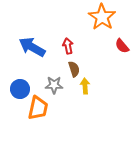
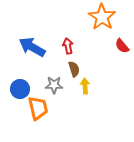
orange trapezoid: rotated 25 degrees counterclockwise
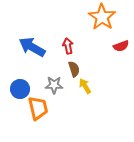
red semicircle: moved 1 px left; rotated 70 degrees counterclockwise
yellow arrow: rotated 28 degrees counterclockwise
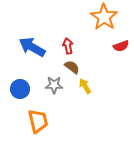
orange star: moved 2 px right
brown semicircle: moved 2 px left, 2 px up; rotated 35 degrees counterclockwise
orange trapezoid: moved 13 px down
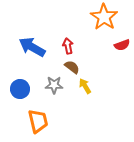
red semicircle: moved 1 px right, 1 px up
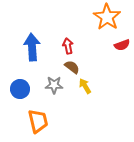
orange star: moved 3 px right
blue arrow: rotated 56 degrees clockwise
